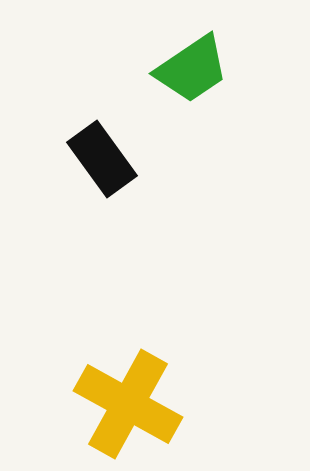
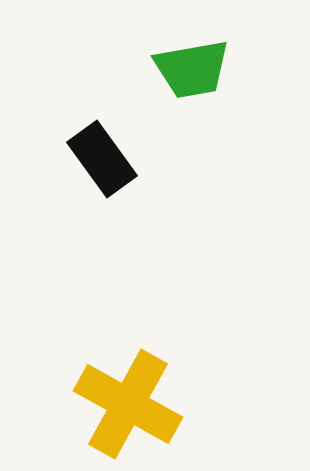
green trapezoid: rotated 24 degrees clockwise
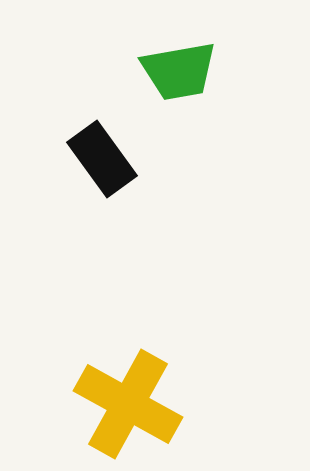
green trapezoid: moved 13 px left, 2 px down
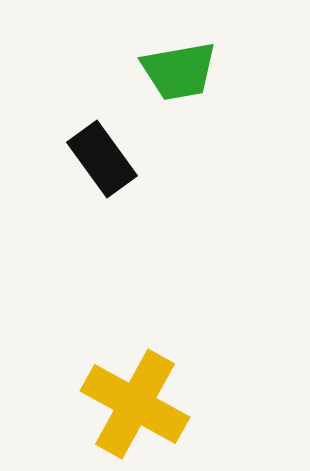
yellow cross: moved 7 px right
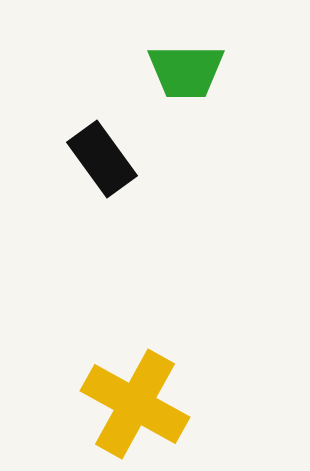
green trapezoid: moved 7 px right; rotated 10 degrees clockwise
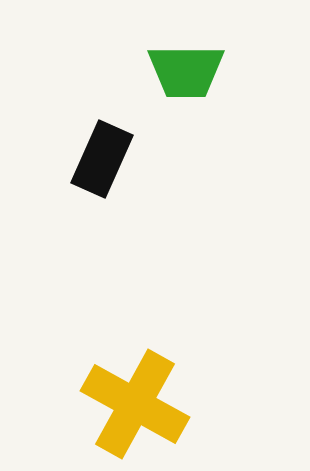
black rectangle: rotated 60 degrees clockwise
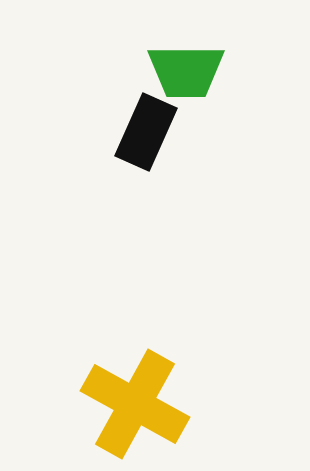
black rectangle: moved 44 px right, 27 px up
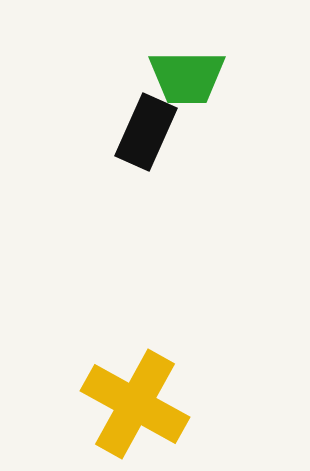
green trapezoid: moved 1 px right, 6 px down
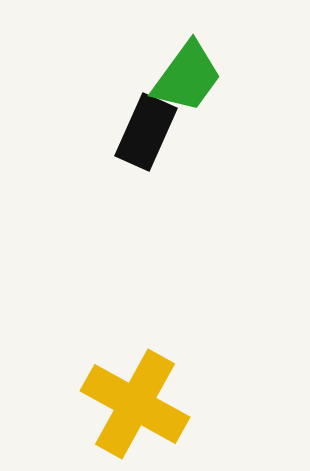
green trapezoid: rotated 54 degrees counterclockwise
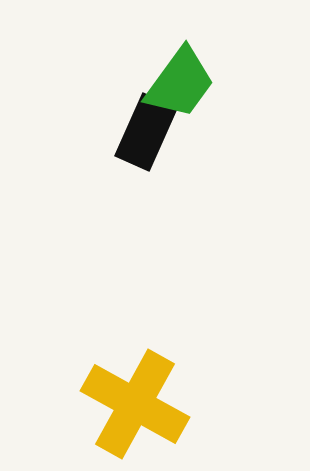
green trapezoid: moved 7 px left, 6 px down
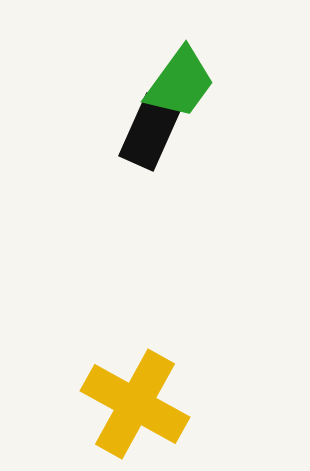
black rectangle: moved 4 px right
